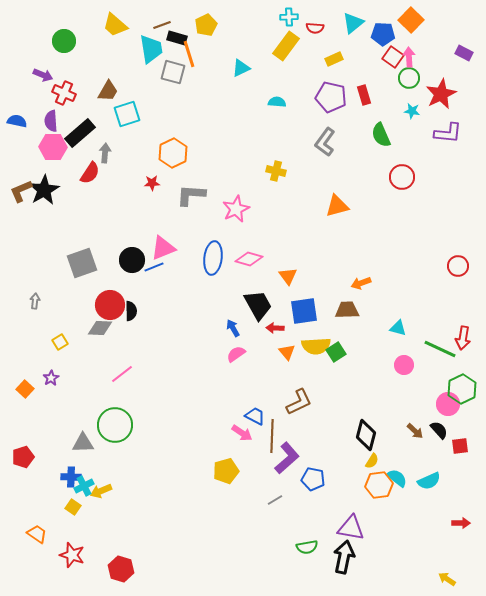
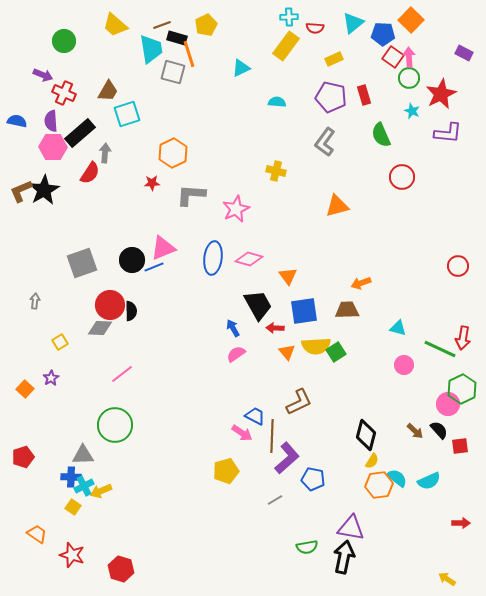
cyan star at (412, 111): rotated 14 degrees clockwise
gray triangle at (83, 443): moved 12 px down
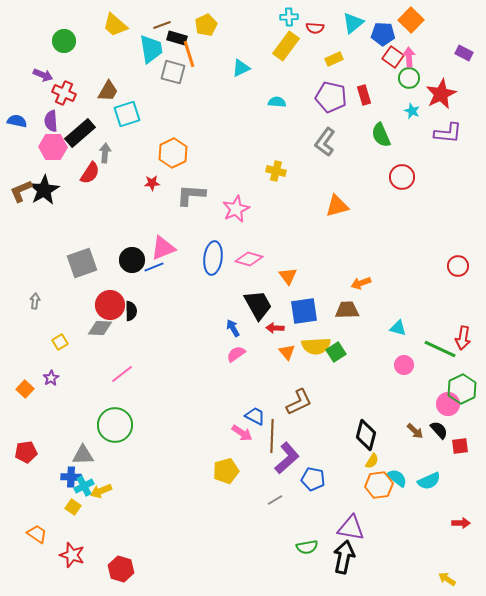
red pentagon at (23, 457): moved 3 px right, 5 px up; rotated 10 degrees clockwise
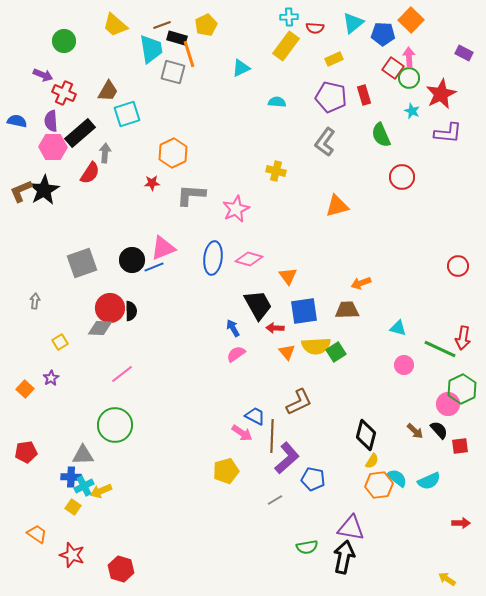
red square at (393, 57): moved 11 px down
red circle at (110, 305): moved 3 px down
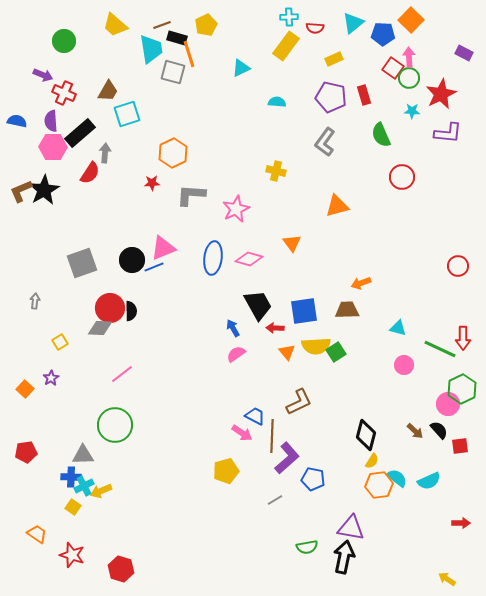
cyan star at (412, 111): rotated 21 degrees counterclockwise
orange triangle at (288, 276): moved 4 px right, 33 px up
red arrow at (463, 338): rotated 10 degrees counterclockwise
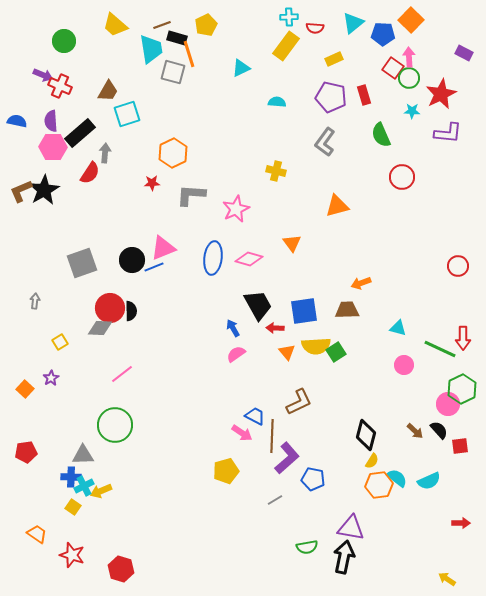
red cross at (64, 93): moved 4 px left, 7 px up
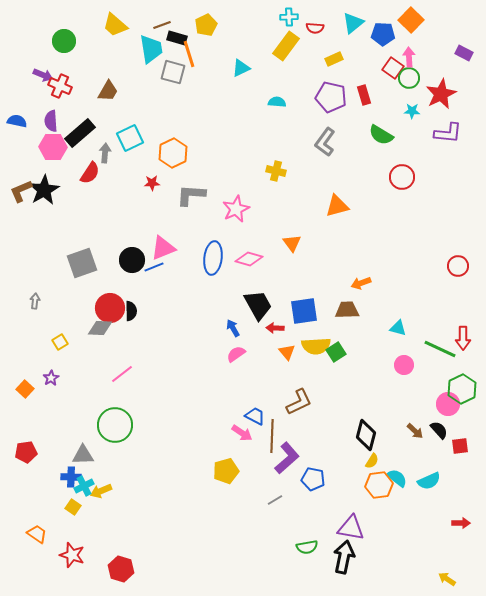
cyan square at (127, 114): moved 3 px right, 24 px down; rotated 8 degrees counterclockwise
green semicircle at (381, 135): rotated 35 degrees counterclockwise
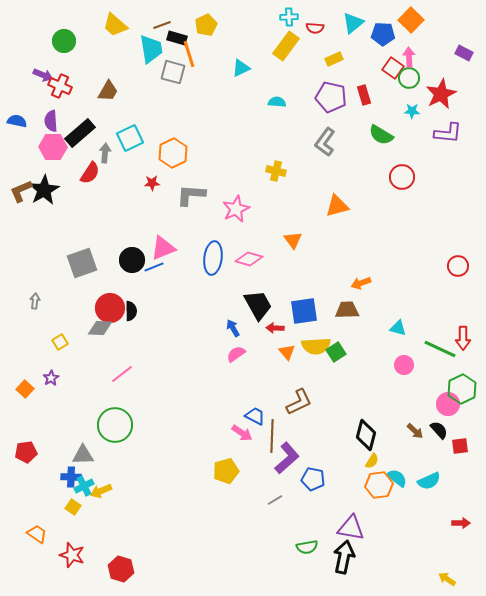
orange triangle at (292, 243): moved 1 px right, 3 px up
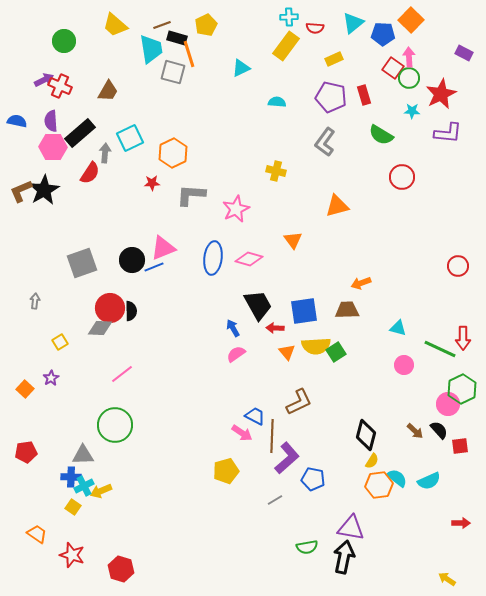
purple arrow at (43, 75): moved 1 px right, 5 px down; rotated 48 degrees counterclockwise
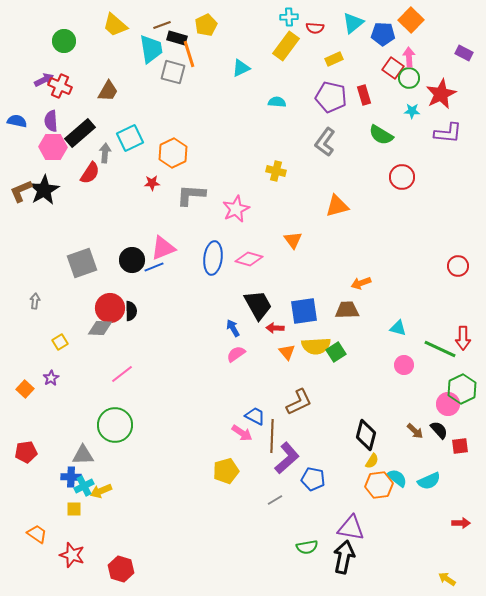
yellow square at (73, 507): moved 1 px right, 2 px down; rotated 35 degrees counterclockwise
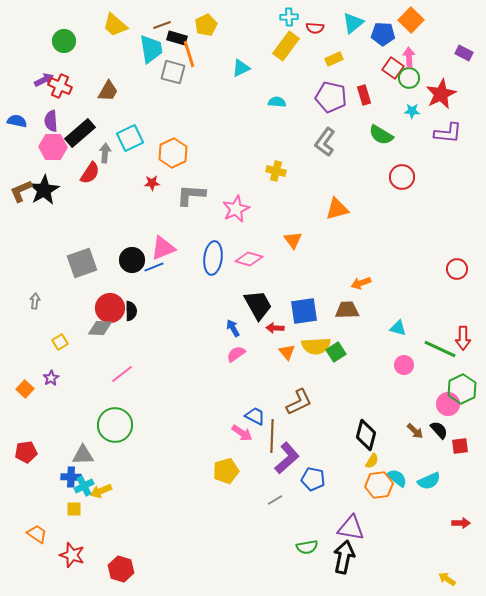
orange triangle at (337, 206): moved 3 px down
red circle at (458, 266): moved 1 px left, 3 px down
